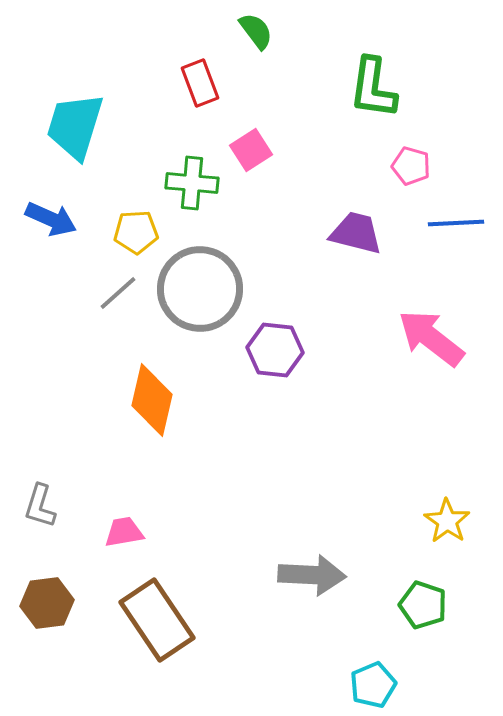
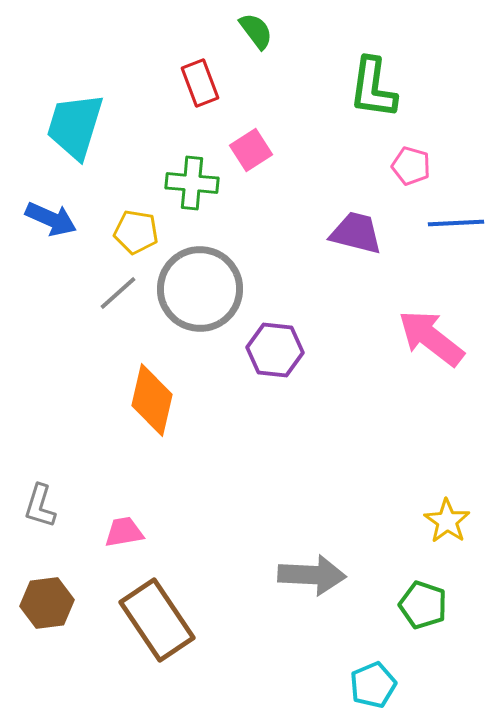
yellow pentagon: rotated 12 degrees clockwise
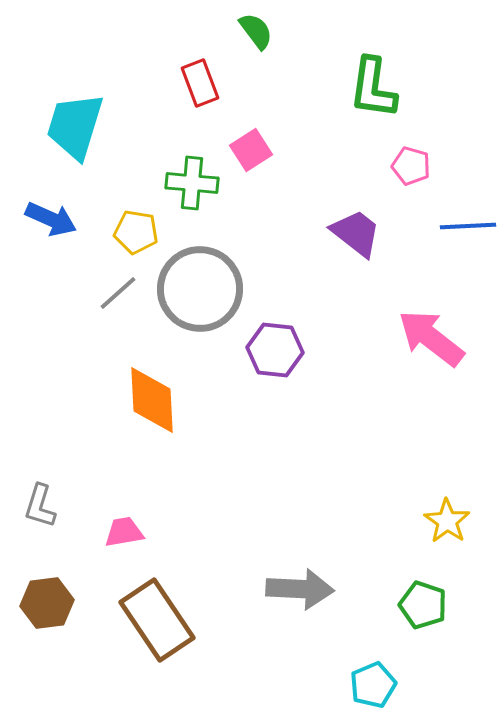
blue line: moved 12 px right, 3 px down
purple trapezoid: rotated 24 degrees clockwise
orange diamond: rotated 16 degrees counterclockwise
gray arrow: moved 12 px left, 14 px down
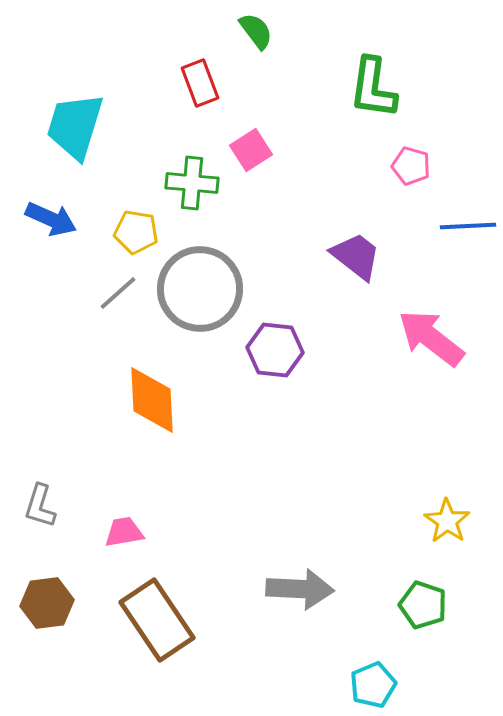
purple trapezoid: moved 23 px down
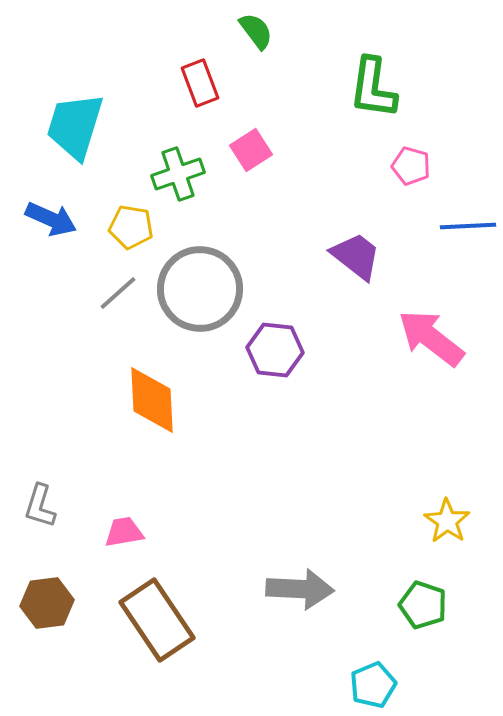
green cross: moved 14 px left, 9 px up; rotated 24 degrees counterclockwise
yellow pentagon: moved 5 px left, 5 px up
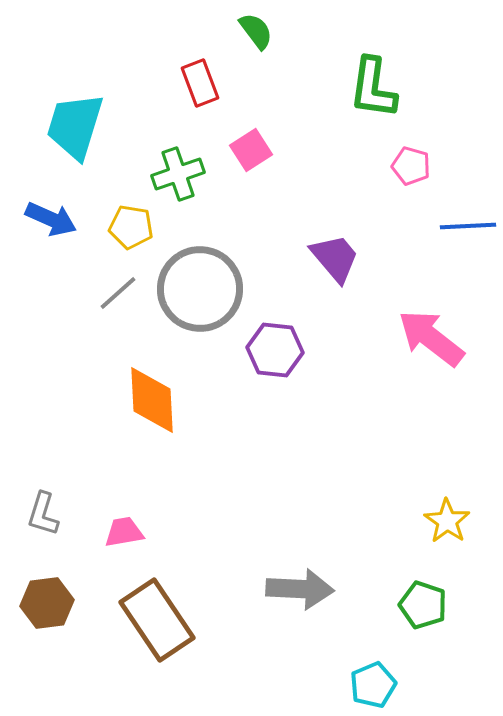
purple trapezoid: moved 21 px left, 2 px down; rotated 12 degrees clockwise
gray L-shape: moved 3 px right, 8 px down
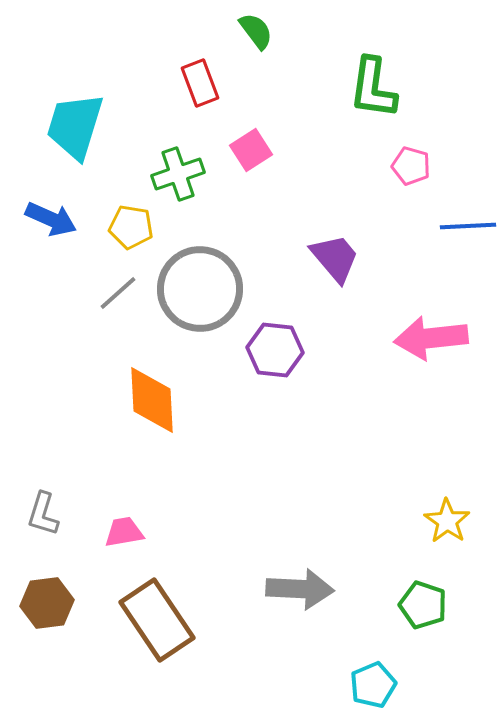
pink arrow: rotated 44 degrees counterclockwise
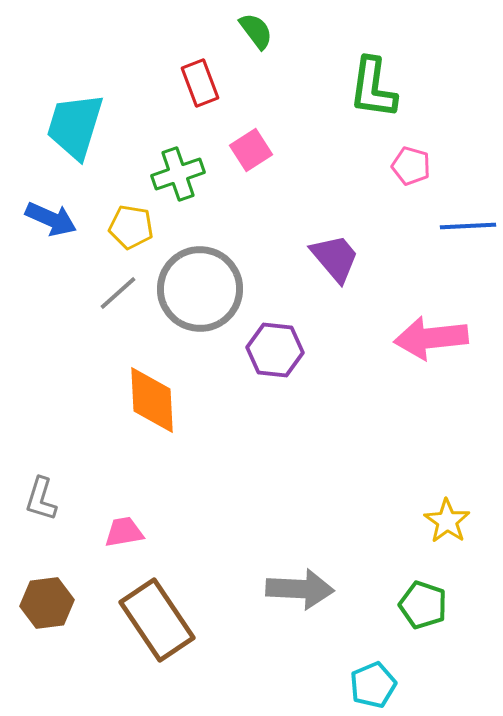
gray L-shape: moved 2 px left, 15 px up
